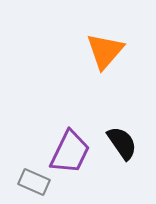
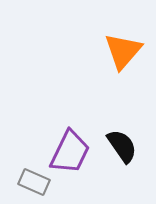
orange triangle: moved 18 px right
black semicircle: moved 3 px down
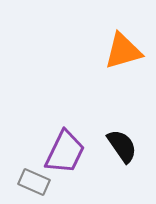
orange triangle: rotated 33 degrees clockwise
purple trapezoid: moved 5 px left
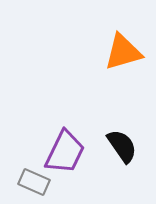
orange triangle: moved 1 px down
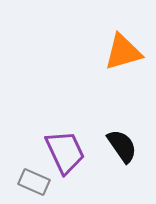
purple trapezoid: rotated 51 degrees counterclockwise
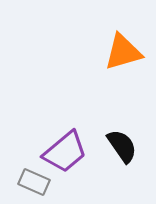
purple trapezoid: rotated 75 degrees clockwise
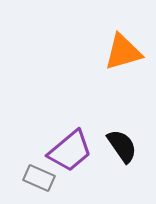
purple trapezoid: moved 5 px right, 1 px up
gray rectangle: moved 5 px right, 4 px up
